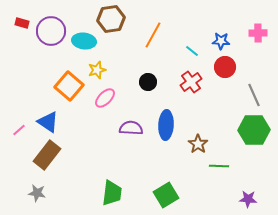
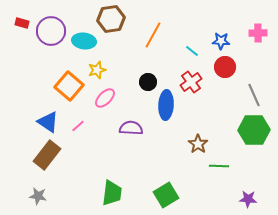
blue ellipse: moved 20 px up
pink line: moved 59 px right, 4 px up
gray star: moved 1 px right, 3 px down
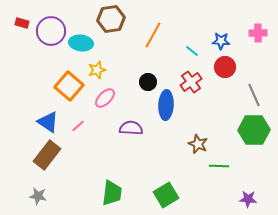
cyan ellipse: moved 3 px left, 2 px down
brown star: rotated 12 degrees counterclockwise
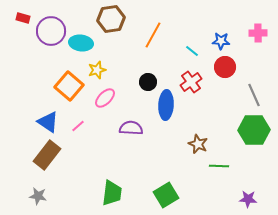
red rectangle: moved 1 px right, 5 px up
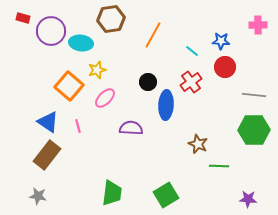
pink cross: moved 8 px up
gray line: rotated 60 degrees counterclockwise
pink line: rotated 64 degrees counterclockwise
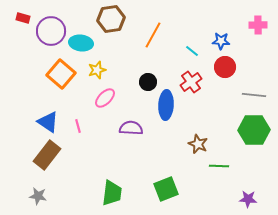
orange square: moved 8 px left, 12 px up
green square: moved 6 px up; rotated 10 degrees clockwise
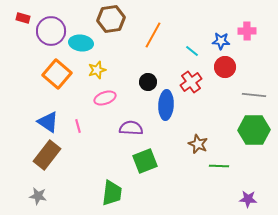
pink cross: moved 11 px left, 6 px down
orange square: moved 4 px left
pink ellipse: rotated 25 degrees clockwise
green square: moved 21 px left, 28 px up
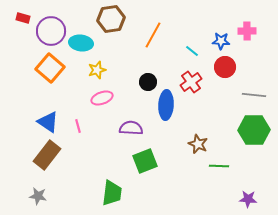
orange square: moved 7 px left, 6 px up
pink ellipse: moved 3 px left
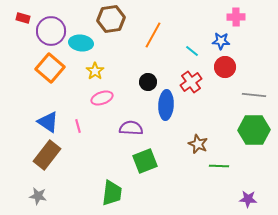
pink cross: moved 11 px left, 14 px up
yellow star: moved 2 px left, 1 px down; rotated 18 degrees counterclockwise
